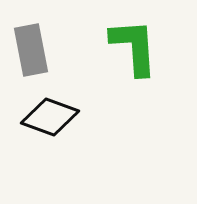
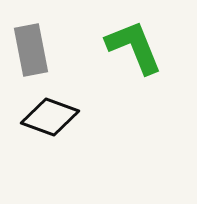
green L-shape: rotated 18 degrees counterclockwise
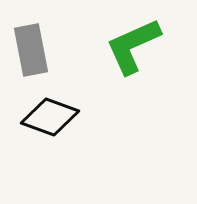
green L-shape: moved 1 px left, 1 px up; rotated 92 degrees counterclockwise
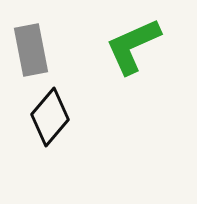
black diamond: rotated 70 degrees counterclockwise
